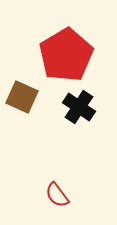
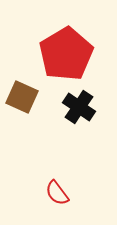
red pentagon: moved 1 px up
red semicircle: moved 2 px up
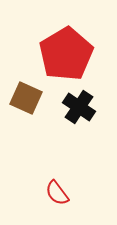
brown square: moved 4 px right, 1 px down
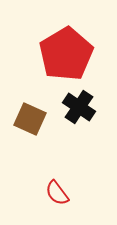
brown square: moved 4 px right, 21 px down
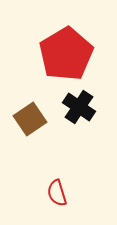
brown square: rotated 32 degrees clockwise
red semicircle: rotated 20 degrees clockwise
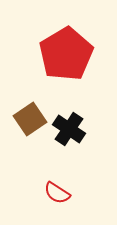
black cross: moved 10 px left, 22 px down
red semicircle: rotated 40 degrees counterclockwise
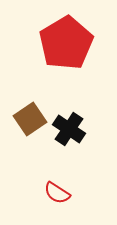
red pentagon: moved 11 px up
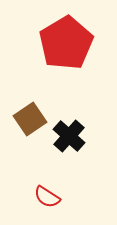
black cross: moved 7 px down; rotated 8 degrees clockwise
red semicircle: moved 10 px left, 4 px down
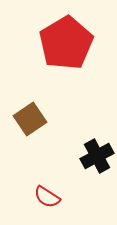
black cross: moved 28 px right, 20 px down; rotated 20 degrees clockwise
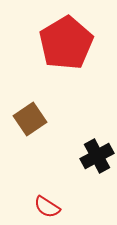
red semicircle: moved 10 px down
